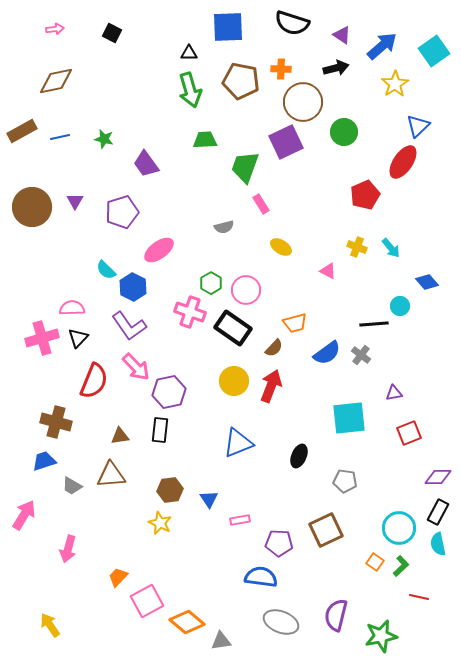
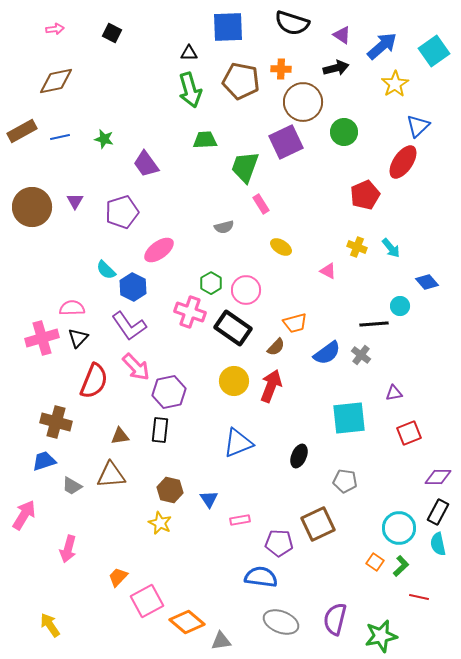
brown semicircle at (274, 348): moved 2 px right, 1 px up
brown hexagon at (170, 490): rotated 20 degrees clockwise
brown square at (326, 530): moved 8 px left, 6 px up
purple semicircle at (336, 615): moved 1 px left, 4 px down
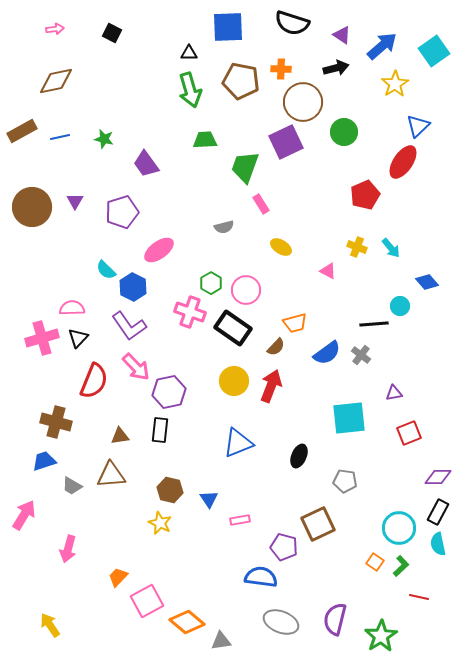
purple pentagon at (279, 543): moved 5 px right, 4 px down; rotated 12 degrees clockwise
green star at (381, 636): rotated 20 degrees counterclockwise
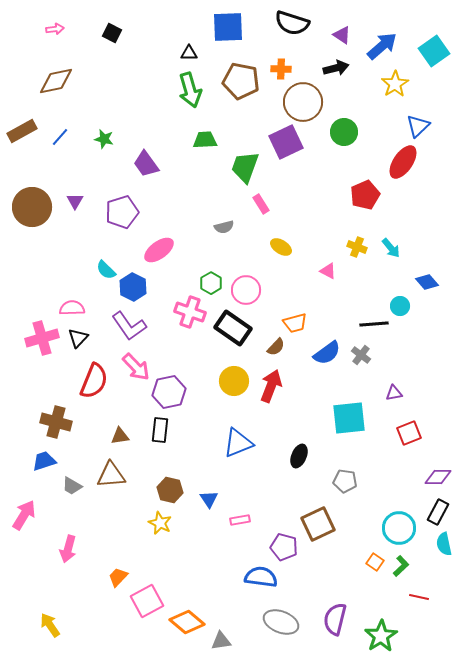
blue line at (60, 137): rotated 36 degrees counterclockwise
cyan semicircle at (438, 544): moved 6 px right
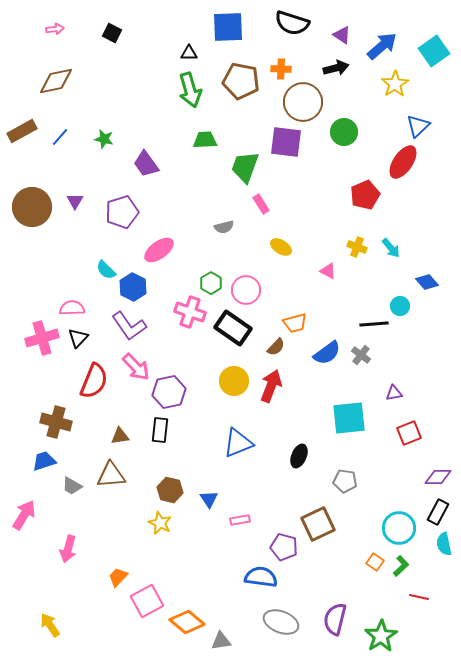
purple square at (286, 142): rotated 32 degrees clockwise
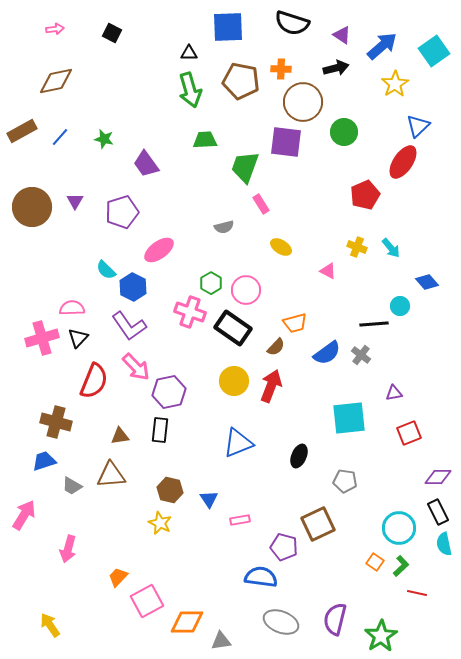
black rectangle at (438, 512): rotated 55 degrees counterclockwise
red line at (419, 597): moved 2 px left, 4 px up
orange diamond at (187, 622): rotated 40 degrees counterclockwise
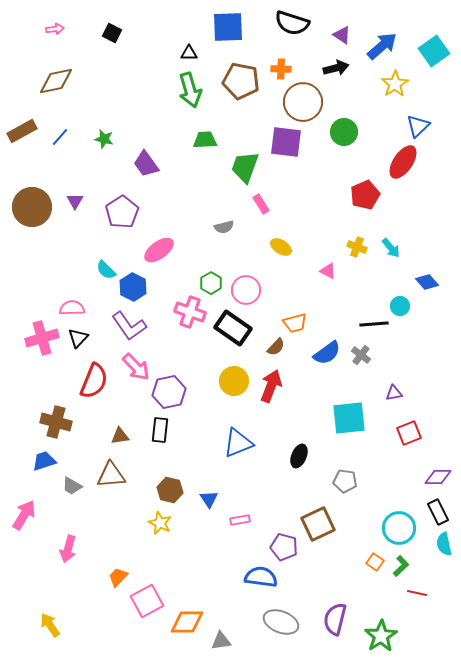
purple pentagon at (122, 212): rotated 16 degrees counterclockwise
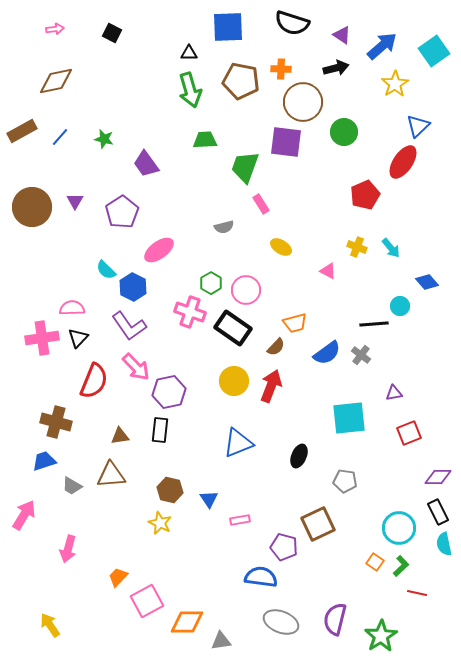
pink cross at (42, 338): rotated 8 degrees clockwise
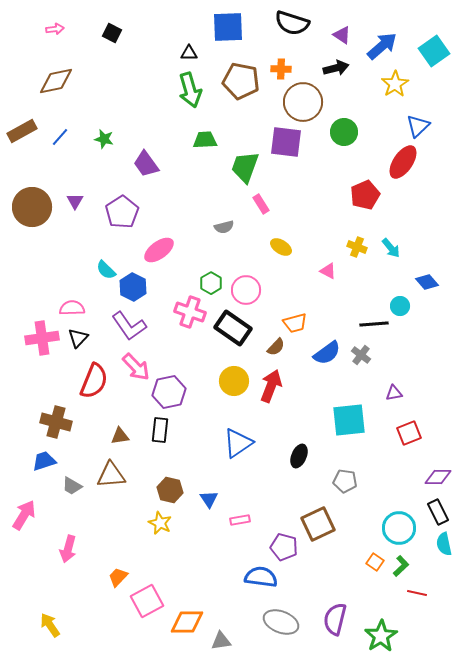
cyan square at (349, 418): moved 2 px down
blue triangle at (238, 443): rotated 12 degrees counterclockwise
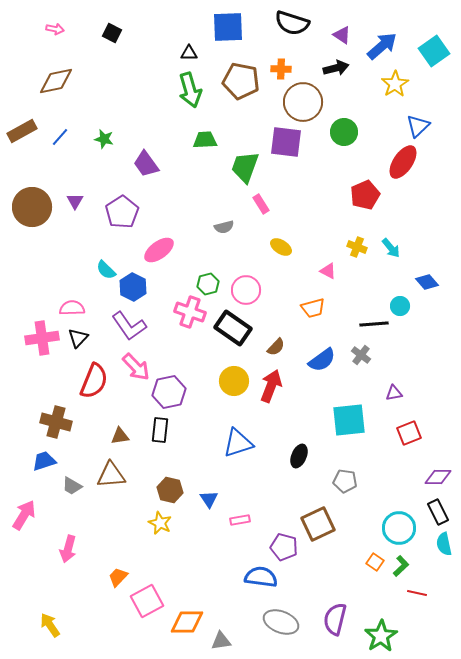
pink arrow at (55, 29): rotated 18 degrees clockwise
green hexagon at (211, 283): moved 3 px left, 1 px down; rotated 15 degrees clockwise
orange trapezoid at (295, 323): moved 18 px right, 15 px up
blue semicircle at (327, 353): moved 5 px left, 7 px down
blue triangle at (238, 443): rotated 16 degrees clockwise
